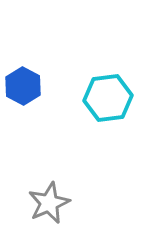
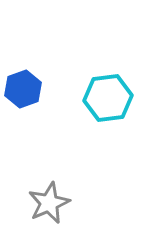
blue hexagon: moved 3 px down; rotated 12 degrees clockwise
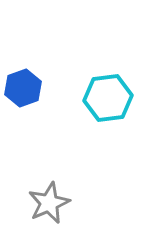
blue hexagon: moved 1 px up
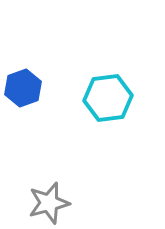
gray star: rotated 9 degrees clockwise
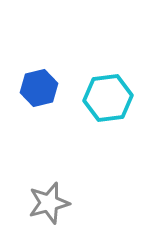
blue hexagon: moved 16 px right; rotated 6 degrees clockwise
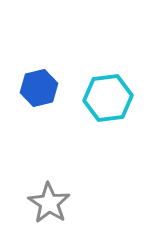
gray star: rotated 24 degrees counterclockwise
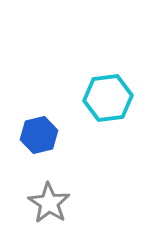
blue hexagon: moved 47 px down
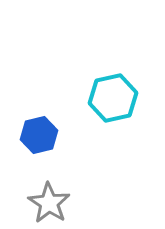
cyan hexagon: moved 5 px right; rotated 6 degrees counterclockwise
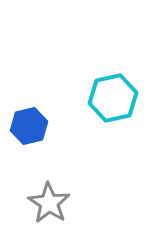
blue hexagon: moved 10 px left, 9 px up
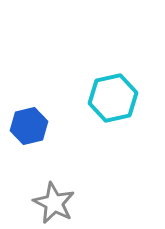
gray star: moved 5 px right; rotated 6 degrees counterclockwise
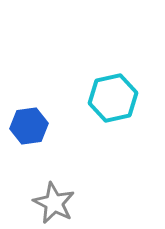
blue hexagon: rotated 6 degrees clockwise
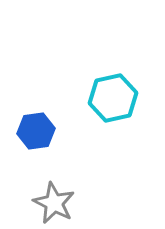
blue hexagon: moved 7 px right, 5 px down
